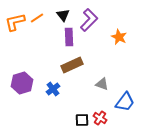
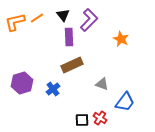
orange star: moved 2 px right, 2 px down
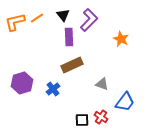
red cross: moved 1 px right, 1 px up
